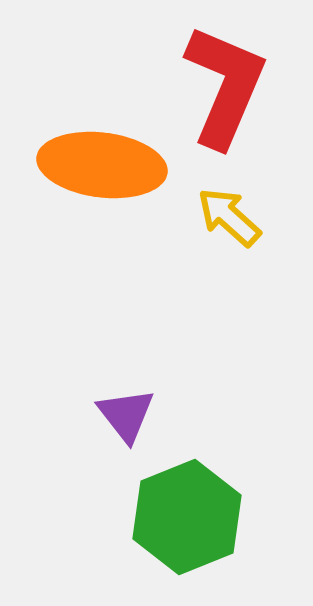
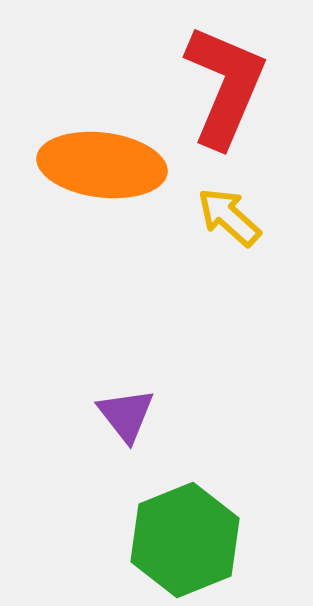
green hexagon: moved 2 px left, 23 px down
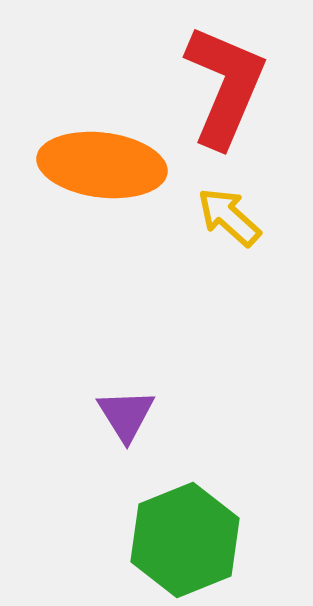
purple triangle: rotated 6 degrees clockwise
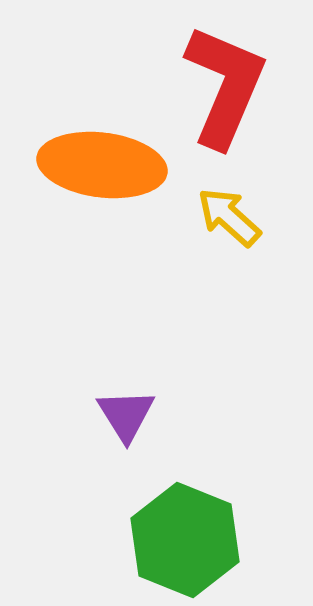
green hexagon: rotated 16 degrees counterclockwise
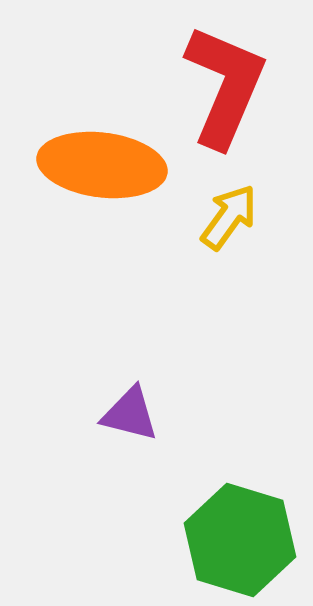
yellow arrow: rotated 84 degrees clockwise
purple triangle: moved 4 px right, 1 px up; rotated 44 degrees counterclockwise
green hexagon: moved 55 px right; rotated 5 degrees counterclockwise
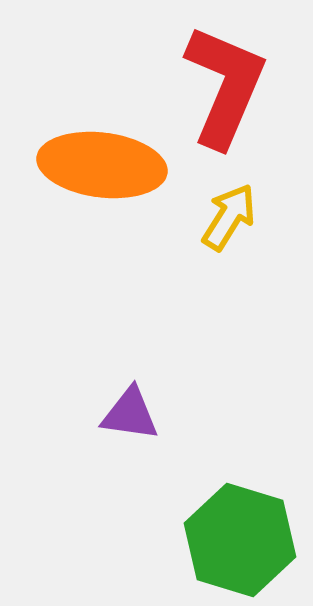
yellow arrow: rotated 4 degrees counterclockwise
purple triangle: rotated 6 degrees counterclockwise
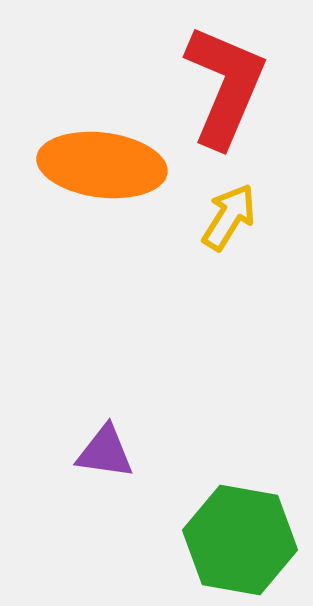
purple triangle: moved 25 px left, 38 px down
green hexagon: rotated 7 degrees counterclockwise
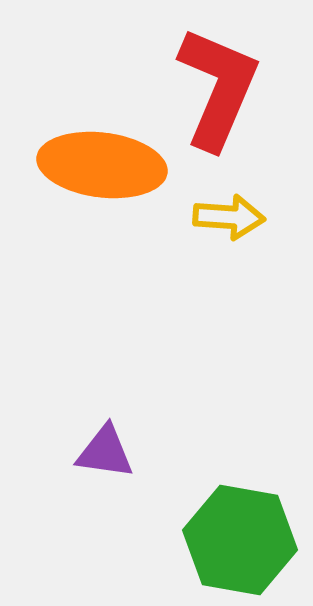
red L-shape: moved 7 px left, 2 px down
yellow arrow: rotated 62 degrees clockwise
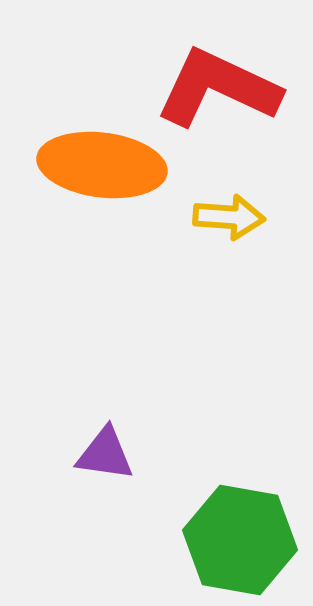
red L-shape: rotated 88 degrees counterclockwise
purple triangle: moved 2 px down
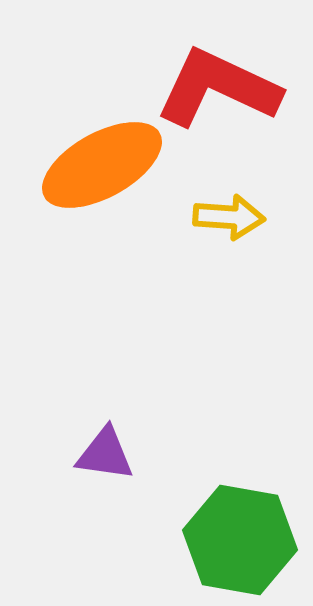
orange ellipse: rotated 36 degrees counterclockwise
